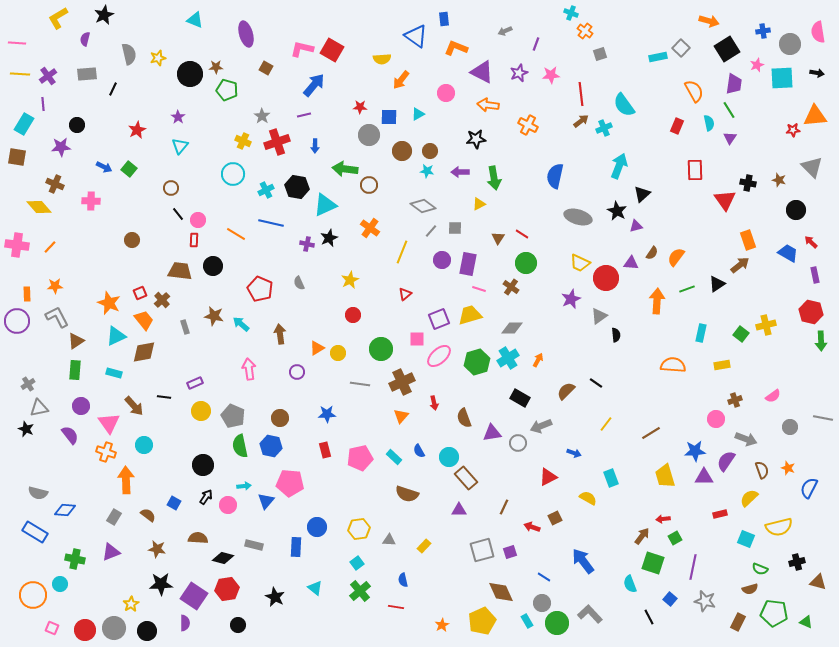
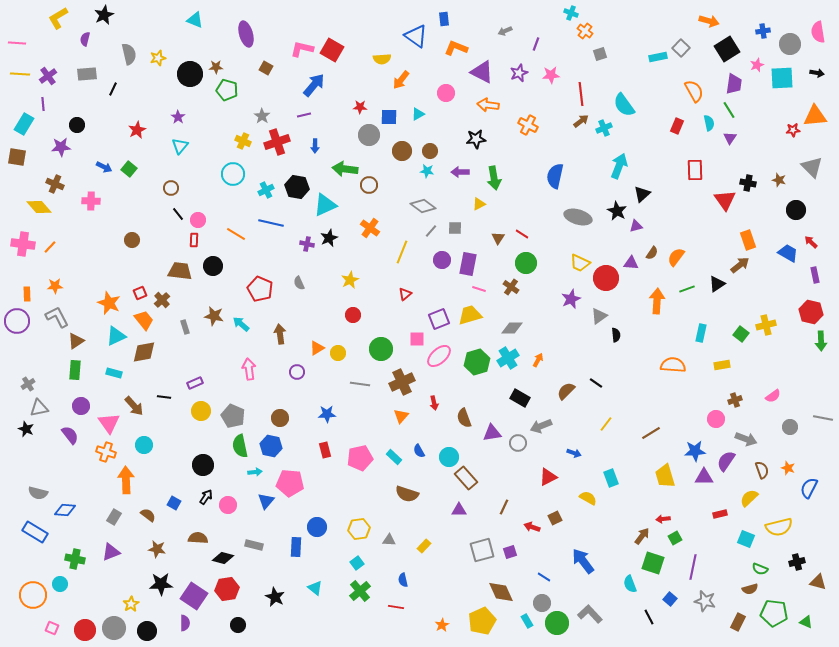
pink cross at (17, 245): moved 6 px right, 1 px up
cyan arrow at (244, 486): moved 11 px right, 14 px up
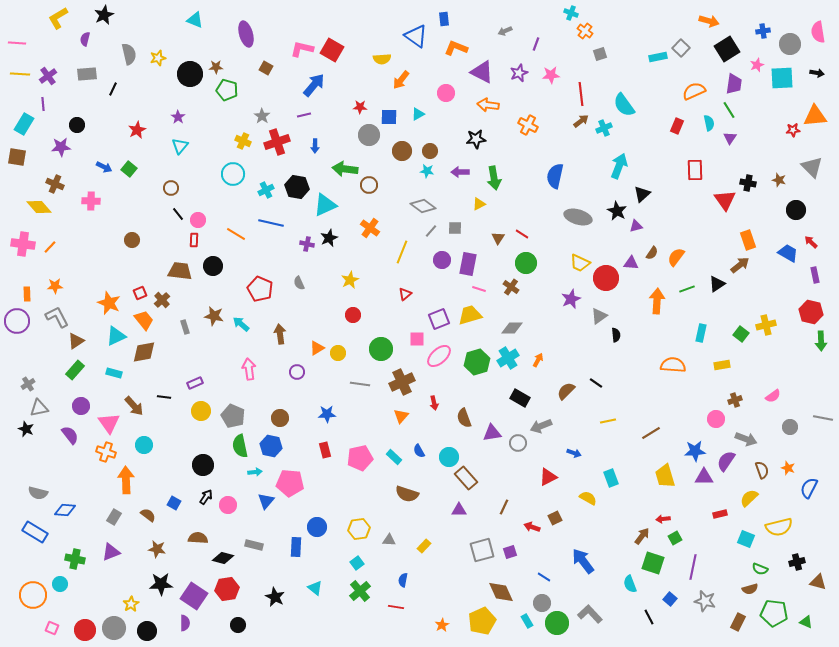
orange semicircle at (694, 91): rotated 85 degrees counterclockwise
green rectangle at (75, 370): rotated 36 degrees clockwise
yellow line at (606, 424): moved 2 px right, 3 px up; rotated 42 degrees clockwise
blue semicircle at (403, 580): rotated 24 degrees clockwise
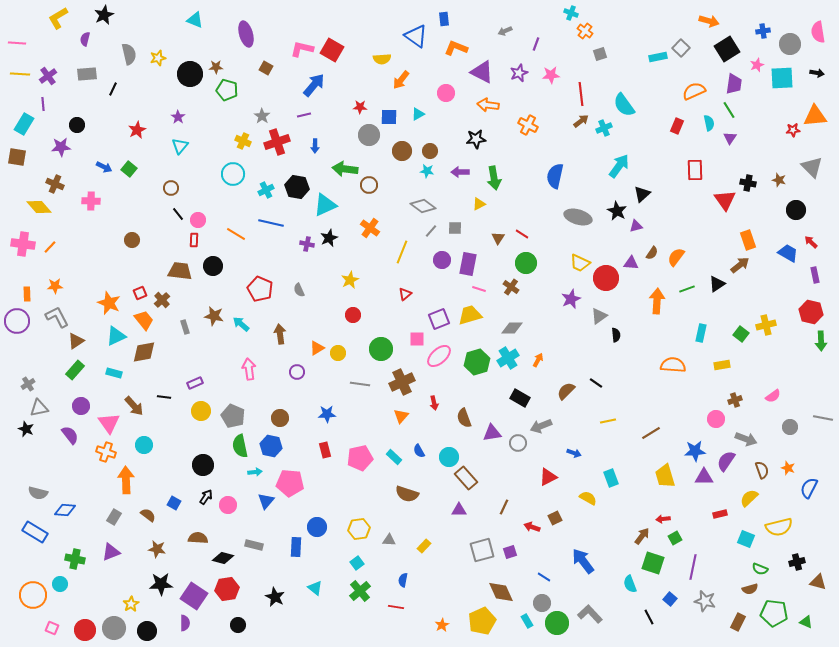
cyan arrow at (619, 166): rotated 15 degrees clockwise
gray semicircle at (299, 283): moved 7 px down
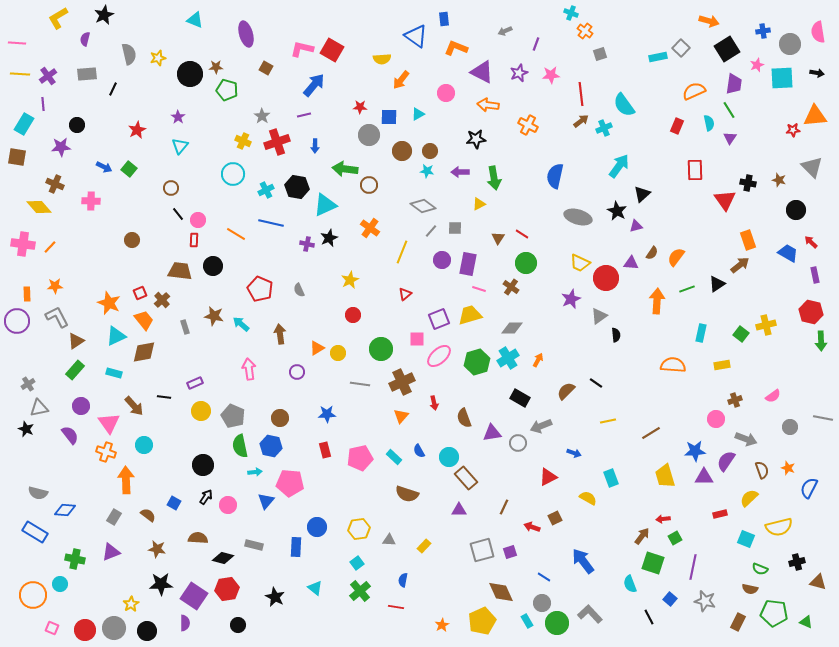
brown semicircle at (750, 589): rotated 28 degrees clockwise
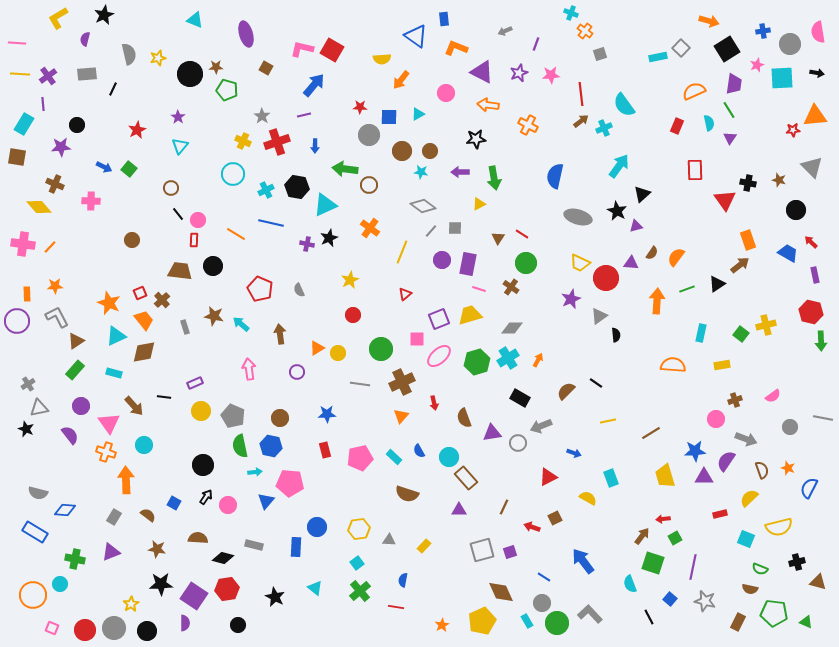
cyan star at (427, 171): moved 6 px left, 1 px down
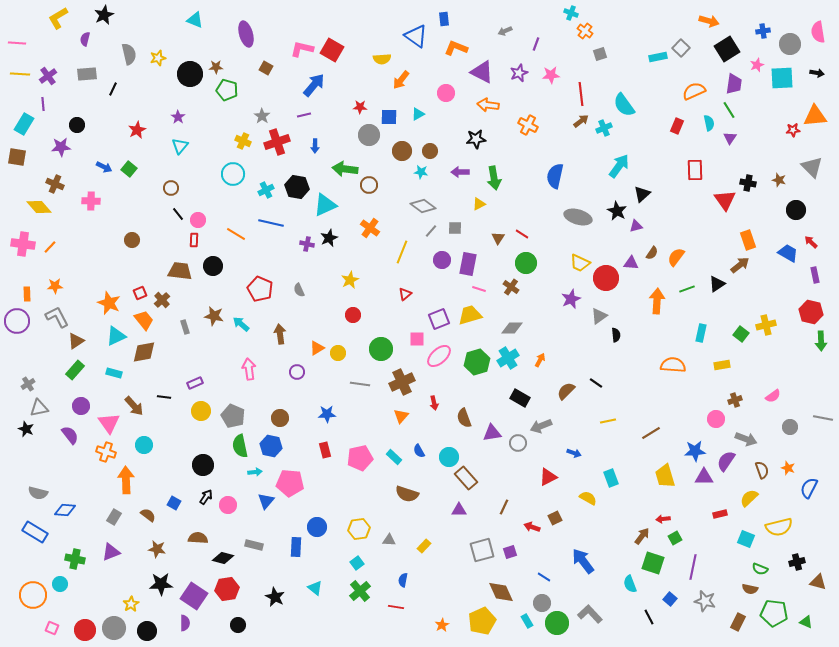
orange arrow at (538, 360): moved 2 px right
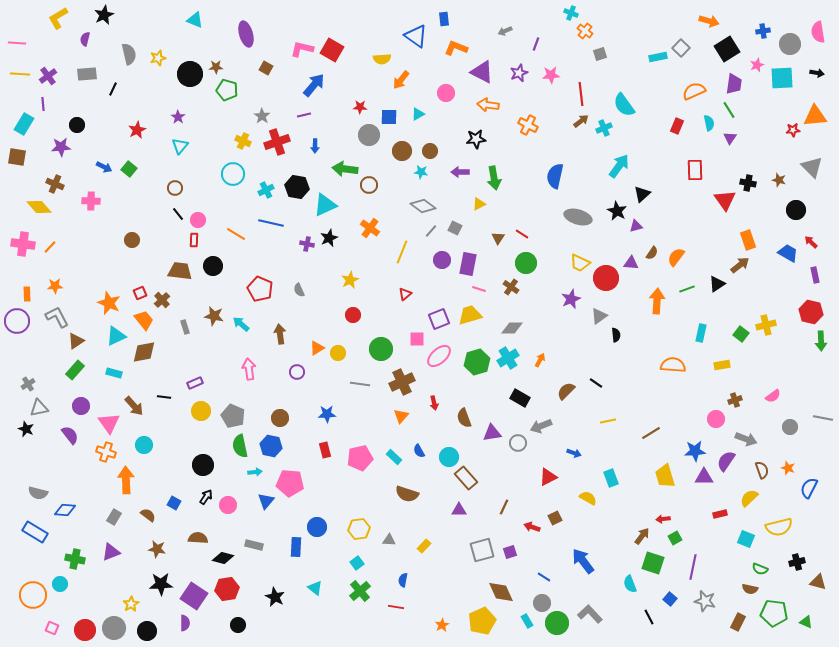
brown circle at (171, 188): moved 4 px right
gray square at (455, 228): rotated 24 degrees clockwise
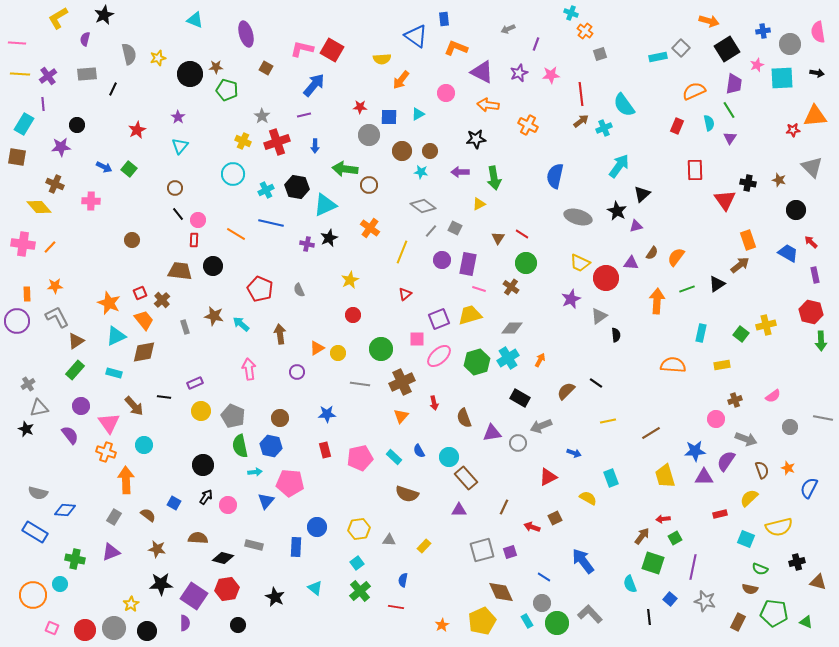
gray arrow at (505, 31): moved 3 px right, 2 px up
black line at (649, 617): rotated 21 degrees clockwise
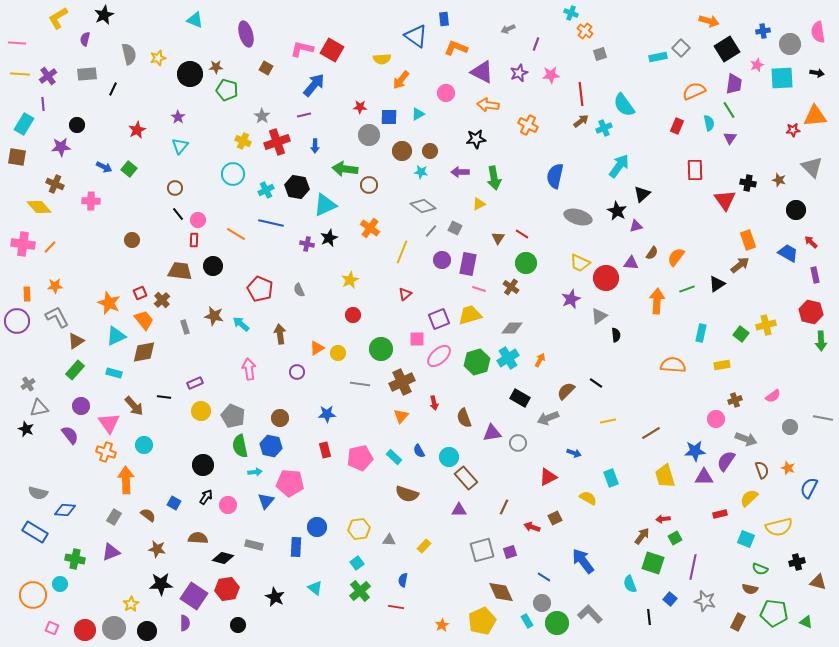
gray arrow at (541, 426): moved 7 px right, 8 px up
